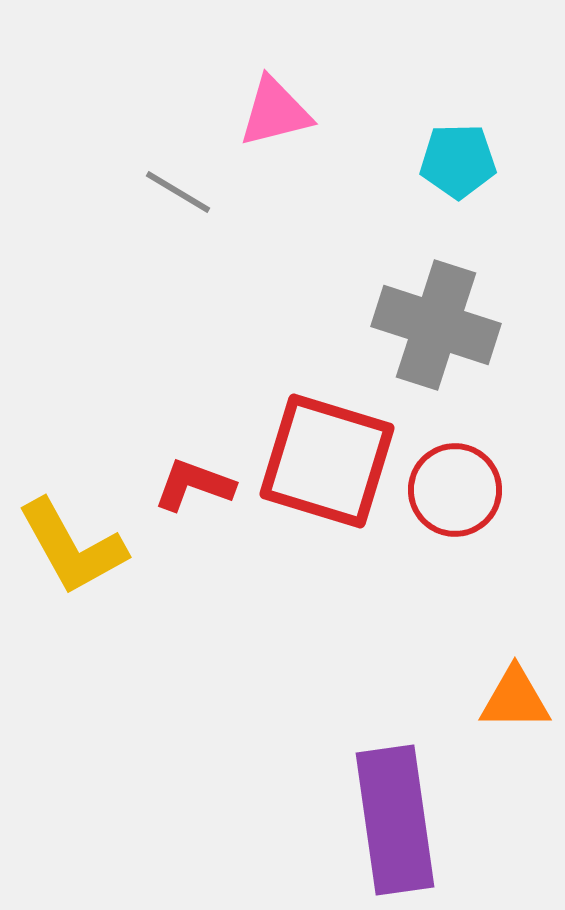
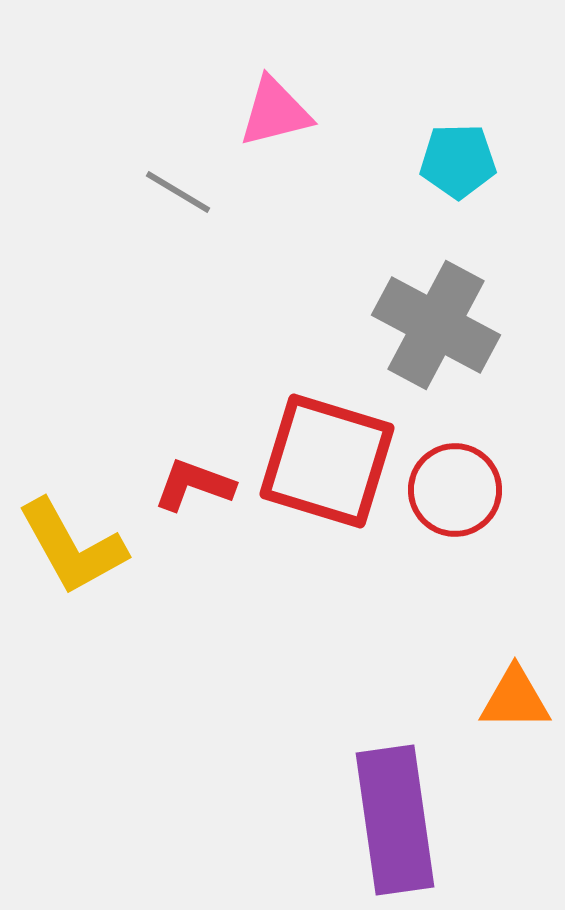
gray cross: rotated 10 degrees clockwise
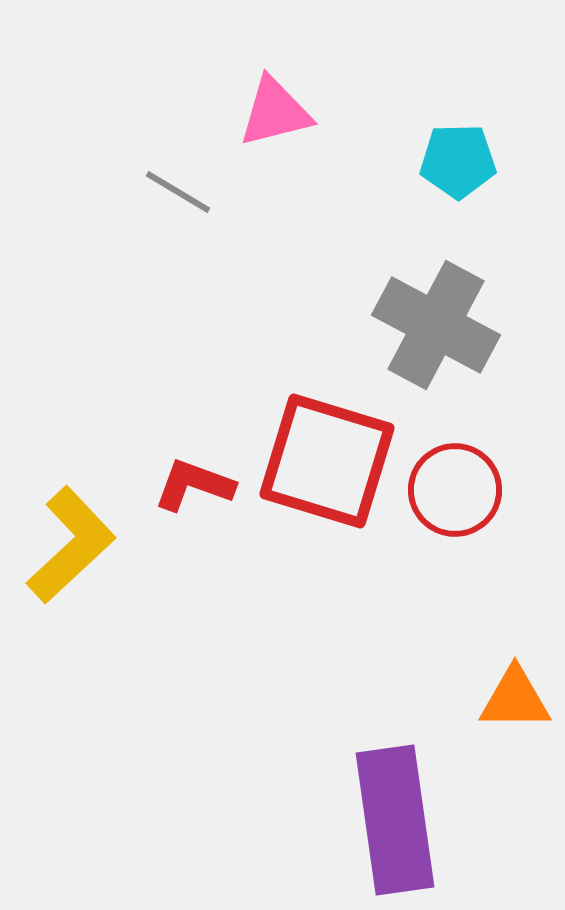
yellow L-shape: moved 1 px left, 2 px up; rotated 104 degrees counterclockwise
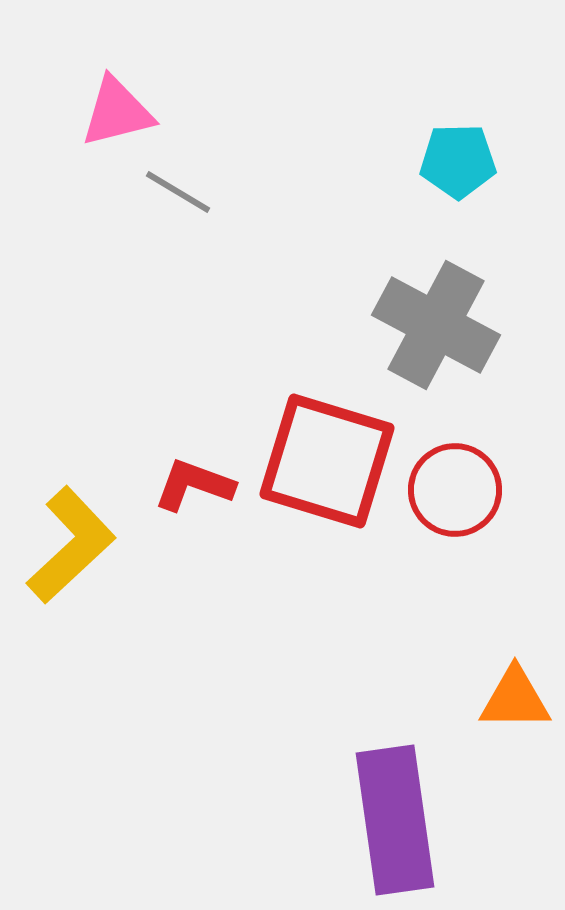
pink triangle: moved 158 px left
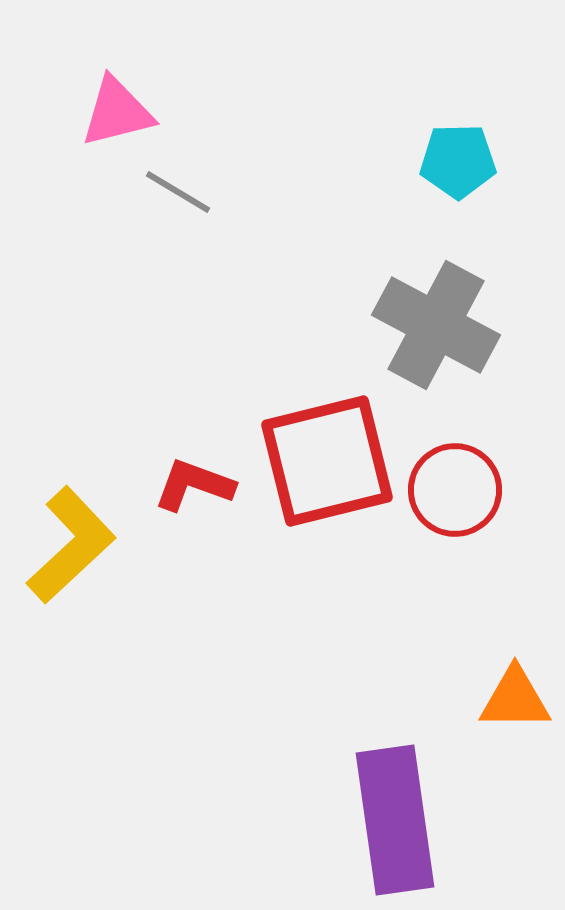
red square: rotated 31 degrees counterclockwise
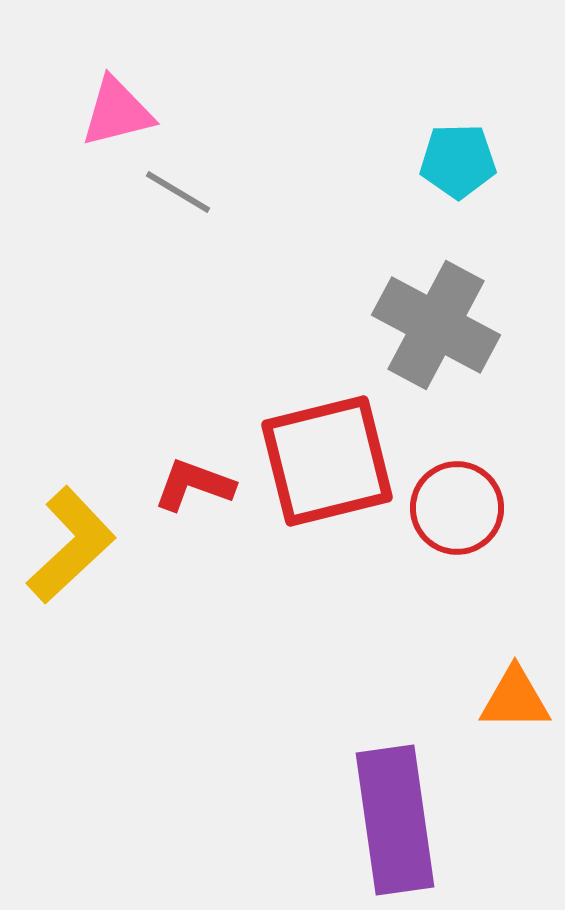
red circle: moved 2 px right, 18 px down
